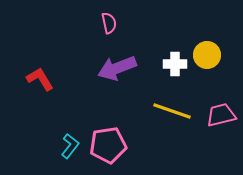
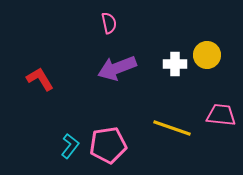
yellow line: moved 17 px down
pink trapezoid: rotated 20 degrees clockwise
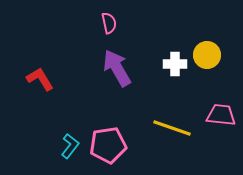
purple arrow: rotated 81 degrees clockwise
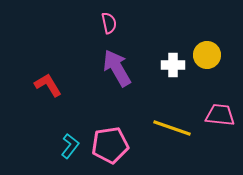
white cross: moved 2 px left, 1 px down
red L-shape: moved 8 px right, 6 px down
pink trapezoid: moved 1 px left
pink pentagon: moved 2 px right
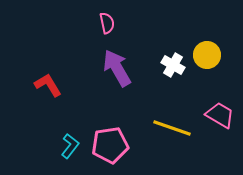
pink semicircle: moved 2 px left
white cross: rotated 30 degrees clockwise
pink trapezoid: rotated 24 degrees clockwise
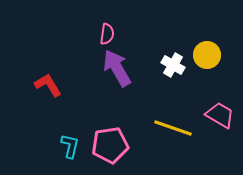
pink semicircle: moved 11 px down; rotated 20 degrees clockwise
yellow line: moved 1 px right
cyan L-shape: rotated 25 degrees counterclockwise
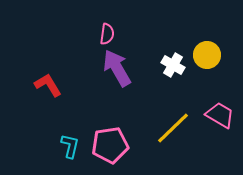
yellow line: rotated 63 degrees counterclockwise
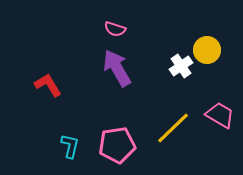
pink semicircle: moved 8 px right, 5 px up; rotated 100 degrees clockwise
yellow circle: moved 5 px up
white cross: moved 8 px right, 1 px down; rotated 25 degrees clockwise
pink pentagon: moved 7 px right
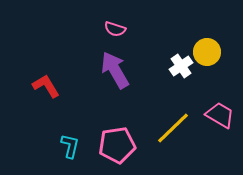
yellow circle: moved 2 px down
purple arrow: moved 2 px left, 2 px down
red L-shape: moved 2 px left, 1 px down
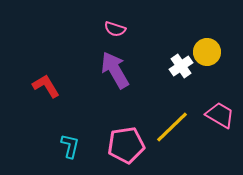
yellow line: moved 1 px left, 1 px up
pink pentagon: moved 9 px right
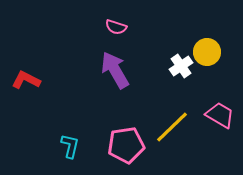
pink semicircle: moved 1 px right, 2 px up
red L-shape: moved 20 px left, 6 px up; rotated 32 degrees counterclockwise
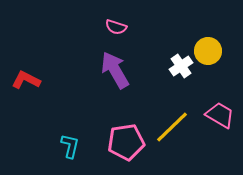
yellow circle: moved 1 px right, 1 px up
pink pentagon: moved 3 px up
